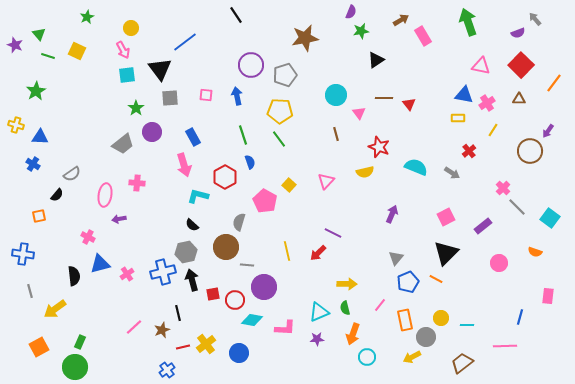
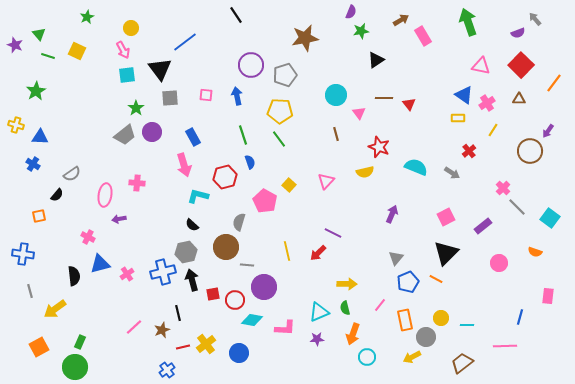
blue triangle at (464, 95): rotated 24 degrees clockwise
gray trapezoid at (123, 144): moved 2 px right, 9 px up
red hexagon at (225, 177): rotated 15 degrees clockwise
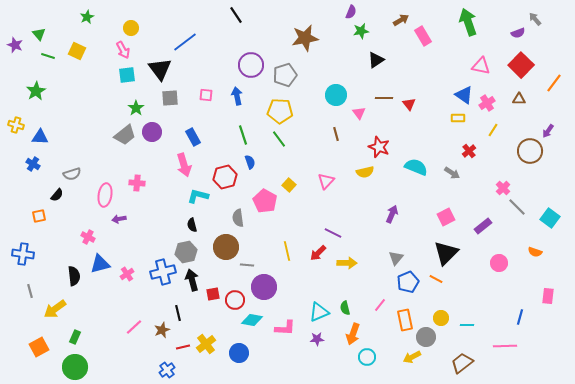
gray semicircle at (72, 174): rotated 18 degrees clockwise
gray semicircle at (239, 222): moved 1 px left, 4 px up; rotated 24 degrees counterclockwise
black semicircle at (192, 225): rotated 32 degrees clockwise
yellow arrow at (347, 284): moved 21 px up
green rectangle at (80, 342): moved 5 px left, 5 px up
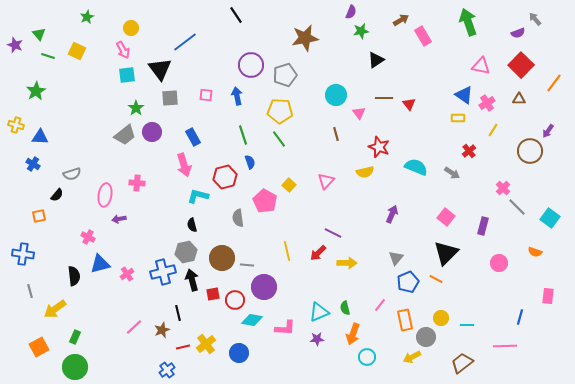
pink square at (446, 217): rotated 24 degrees counterclockwise
purple rectangle at (483, 226): rotated 36 degrees counterclockwise
brown circle at (226, 247): moved 4 px left, 11 px down
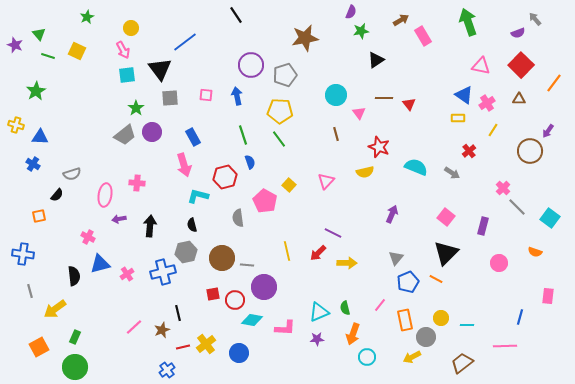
black arrow at (192, 280): moved 42 px left, 54 px up; rotated 20 degrees clockwise
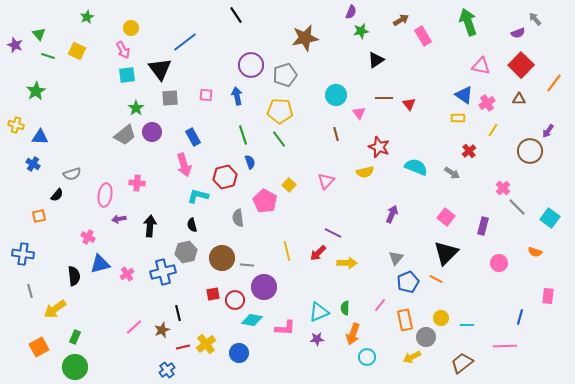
green semicircle at (345, 308): rotated 16 degrees clockwise
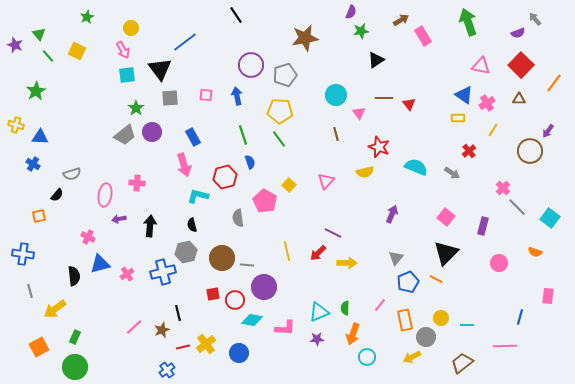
green line at (48, 56): rotated 32 degrees clockwise
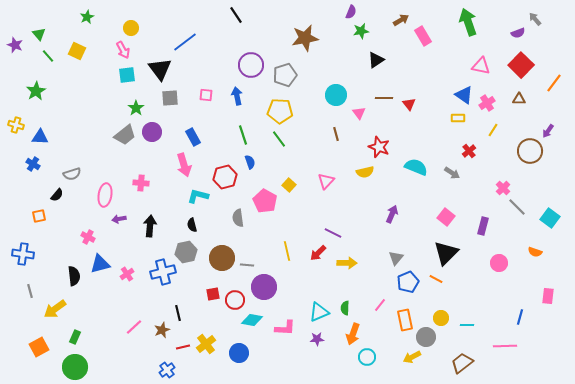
pink cross at (137, 183): moved 4 px right
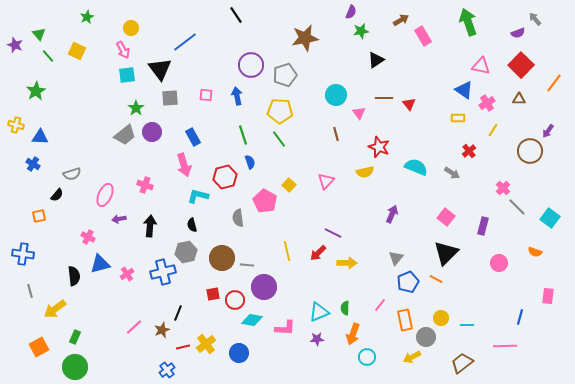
blue triangle at (464, 95): moved 5 px up
pink cross at (141, 183): moved 4 px right, 2 px down; rotated 14 degrees clockwise
pink ellipse at (105, 195): rotated 15 degrees clockwise
black line at (178, 313): rotated 35 degrees clockwise
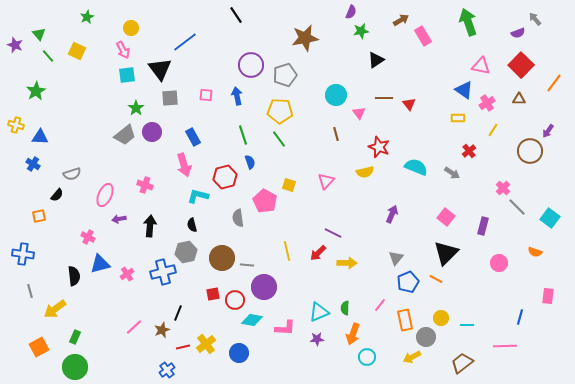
yellow square at (289, 185): rotated 24 degrees counterclockwise
